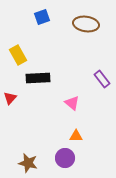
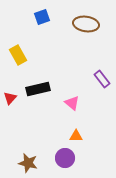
black rectangle: moved 11 px down; rotated 10 degrees counterclockwise
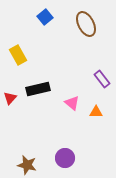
blue square: moved 3 px right; rotated 21 degrees counterclockwise
brown ellipse: rotated 55 degrees clockwise
orange triangle: moved 20 px right, 24 px up
brown star: moved 1 px left, 2 px down
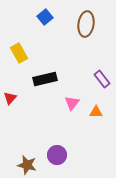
brown ellipse: rotated 35 degrees clockwise
yellow rectangle: moved 1 px right, 2 px up
black rectangle: moved 7 px right, 10 px up
pink triangle: rotated 28 degrees clockwise
purple circle: moved 8 px left, 3 px up
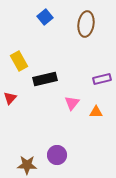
yellow rectangle: moved 8 px down
purple rectangle: rotated 66 degrees counterclockwise
brown star: rotated 12 degrees counterclockwise
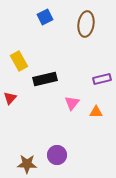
blue square: rotated 14 degrees clockwise
brown star: moved 1 px up
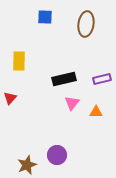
blue square: rotated 28 degrees clockwise
yellow rectangle: rotated 30 degrees clockwise
black rectangle: moved 19 px right
brown star: moved 1 px down; rotated 24 degrees counterclockwise
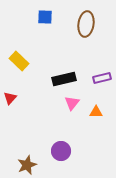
yellow rectangle: rotated 48 degrees counterclockwise
purple rectangle: moved 1 px up
purple circle: moved 4 px right, 4 px up
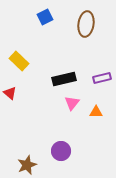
blue square: rotated 28 degrees counterclockwise
red triangle: moved 5 px up; rotated 32 degrees counterclockwise
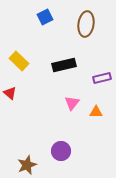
black rectangle: moved 14 px up
